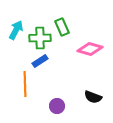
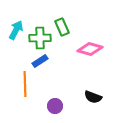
purple circle: moved 2 px left
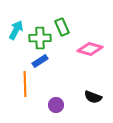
purple circle: moved 1 px right, 1 px up
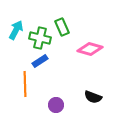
green cross: rotated 15 degrees clockwise
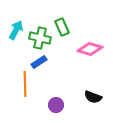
blue rectangle: moved 1 px left, 1 px down
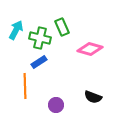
orange line: moved 2 px down
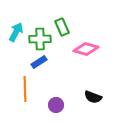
cyan arrow: moved 2 px down
green cross: moved 1 px down; rotated 15 degrees counterclockwise
pink diamond: moved 4 px left
orange line: moved 3 px down
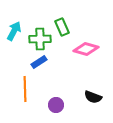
cyan arrow: moved 2 px left, 1 px up
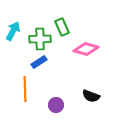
cyan arrow: moved 1 px left
black semicircle: moved 2 px left, 1 px up
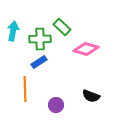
green rectangle: rotated 24 degrees counterclockwise
cyan arrow: rotated 18 degrees counterclockwise
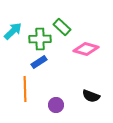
cyan arrow: rotated 36 degrees clockwise
